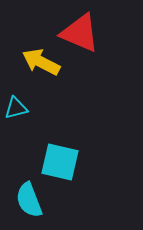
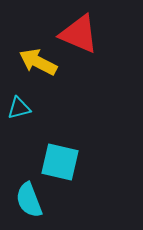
red triangle: moved 1 px left, 1 px down
yellow arrow: moved 3 px left
cyan triangle: moved 3 px right
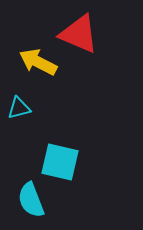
cyan semicircle: moved 2 px right
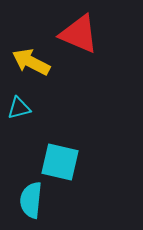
yellow arrow: moved 7 px left
cyan semicircle: rotated 27 degrees clockwise
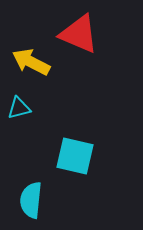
cyan square: moved 15 px right, 6 px up
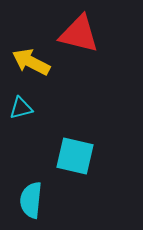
red triangle: rotated 9 degrees counterclockwise
cyan triangle: moved 2 px right
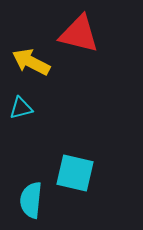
cyan square: moved 17 px down
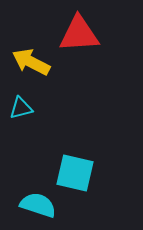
red triangle: rotated 18 degrees counterclockwise
cyan semicircle: moved 7 px right, 5 px down; rotated 102 degrees clockwise
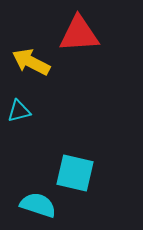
cyan triangle: moved 2 px left, 3 px down
